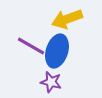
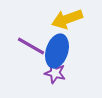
purple star: moved 4 px right, 9 px up
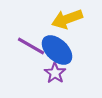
blue ellipse: moved 1 px up; rotated 64 degrees counterclockwise
purple star: rotated 20 degrees clockwise
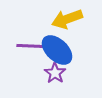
purple line: rotated 28 degrees counterclockwise
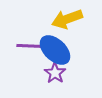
blue ellipse: moved 2 px left
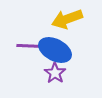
blue ellipse: rotated 16 degrees counterclockwise
